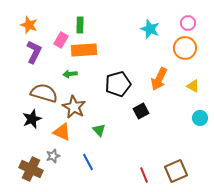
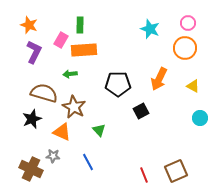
black pentagon: rotated 15 degrees clockwise
gray star: rotated 24 degrees clockwise
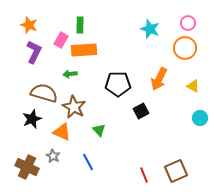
gray star: rotated 24 degrees clockwise
brown cross: moved 4 px left, 2 px up
